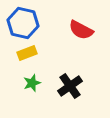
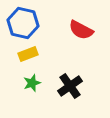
yellow rectangle: moved 1 px right, 1 px down
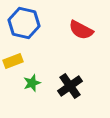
blue hexagon: moved 1 px right
yellow rectangle: moved 15 px left, 7 px down
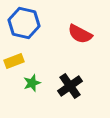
red semicircle: moved 1 px left, 4 px down
yellow rectangle: moved 1 px right
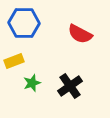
blue hexagon: rotated 12 degrees counterclockwise
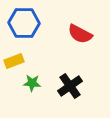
green star: rotated 24 degrees clockwise
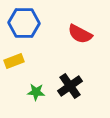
green star: moved 4 px right, 9 px down
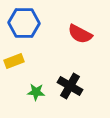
black cross: rotated 25 degrees counterclockwise
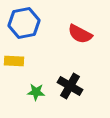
blue hexagon: rotated 12 degrees counterclockwise
yellow rectangle: rotated 24 degrees clockwise
